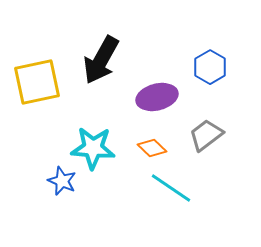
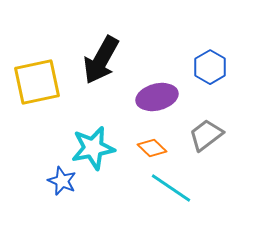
cyan star: rotated 15 degrees counterclockwise
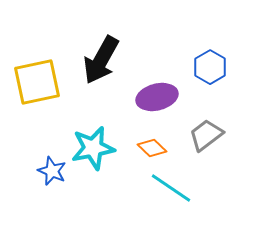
blue star: moved 10 px left, 10 px up
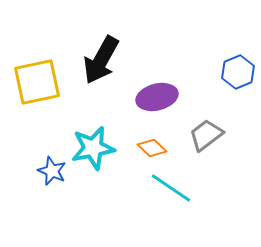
blue hexagon: moved 28 px right, 5 px down; rotated 8 degrees clockwise
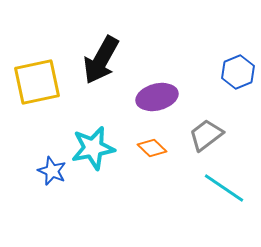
cyan line: moved 53 px right
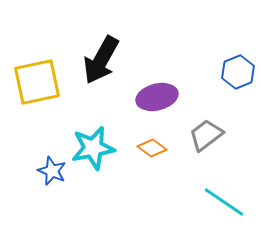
orange diamond: rotated 8 degrees counterclockwise
cyan line: moved 14 px down
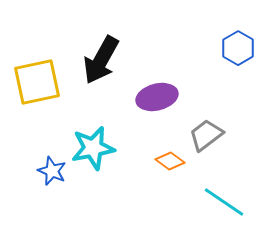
blue hexagon: moved 24 px up; rotated 8 degrees counterclockwise
orange diamond: moved 18 px right, 13 px down
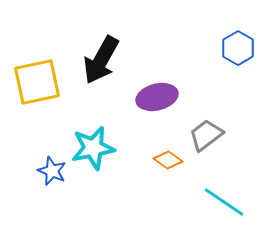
orange diamond: moved 2 px left, 1 px up
